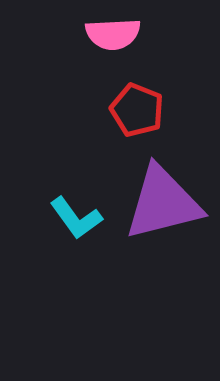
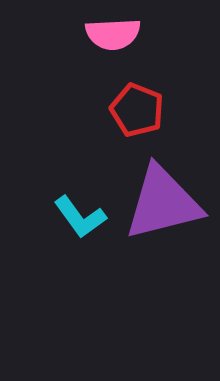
cyan L-shape: moved 4 px right, 1 px up
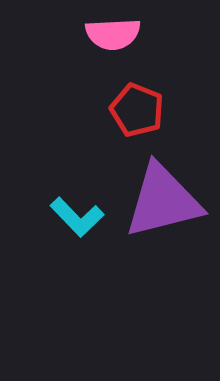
purple triangle: moved 2 px up
cyan L-shape: moved 3 px left; rotated 8 degrees counterclockwise
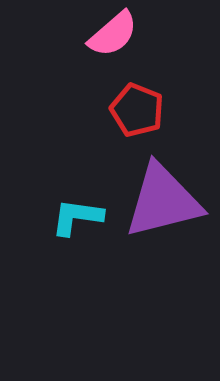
pink semicircle: rotated 38 degrees counterclockwise
cyan L-shape: rotated 142 degrees clockwise
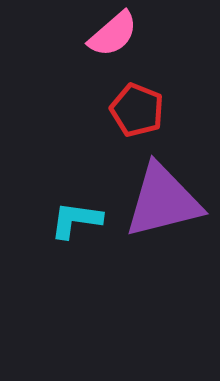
cyan L-shape: moved 1 px left, 3 px down
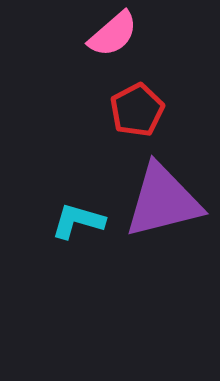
red pentagon: rotated 22 degrees clockwise
cyan L-shape: moved 2 px right, 1 px down; rotated 8 degrees clockwise
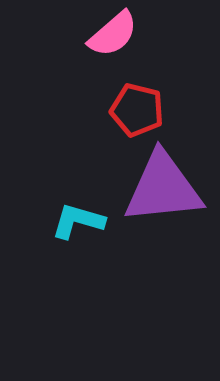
red pentagon: rotated 30 degrees counterclockwise
purple triangle: moved 13 px up; rotated 8 degrees clockwise
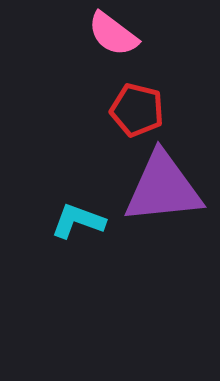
pink semicircle: rotated 78 degrees clockwise
cyan L-shape: rotated 4 degrees clockwise
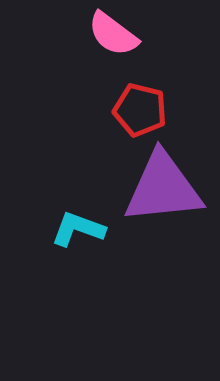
red pentagon: moved 3 px right
cyan L-shape: moved 8 px down
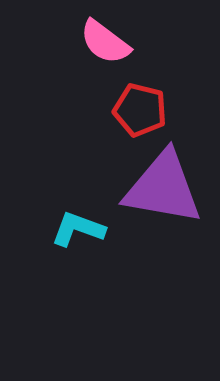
pink semicircle: moved 8 px left, 8 px down
purple triangle: rotated 16 degrees clockwise
